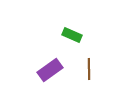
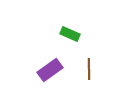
green rectangle: moved 2 px left, 1 px up
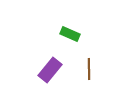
purple rectangle: rotated 15 degrees counterclockwise
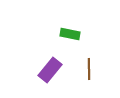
green rectangle: rotated 12 degrees counterclockwise
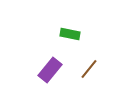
brown line: rotated 40 degrees clockwise
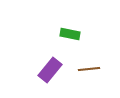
brown line: rotated 45 degrees clockwise
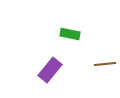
brown line: moved 16 px right, 5 px up
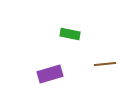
purple rectangle: moved 4 px down; rotated 35 degrees clockwise
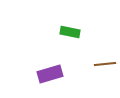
green rectangle: moved 2 px up
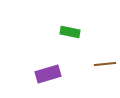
purple rectangle: moved 2 px left
